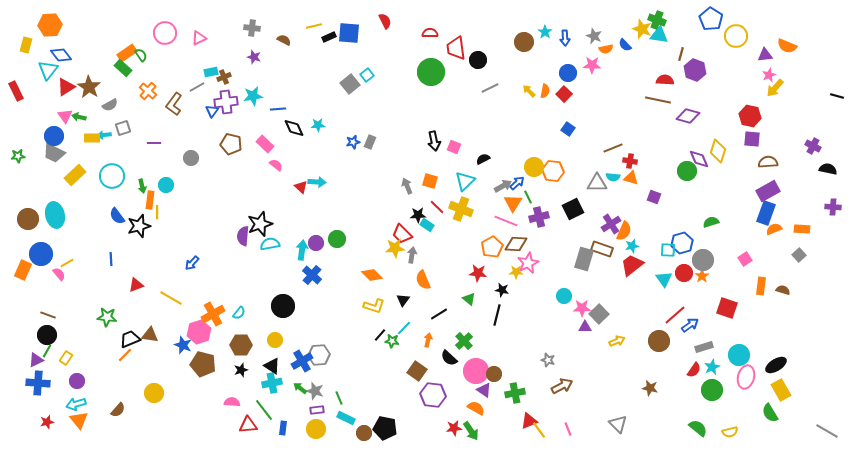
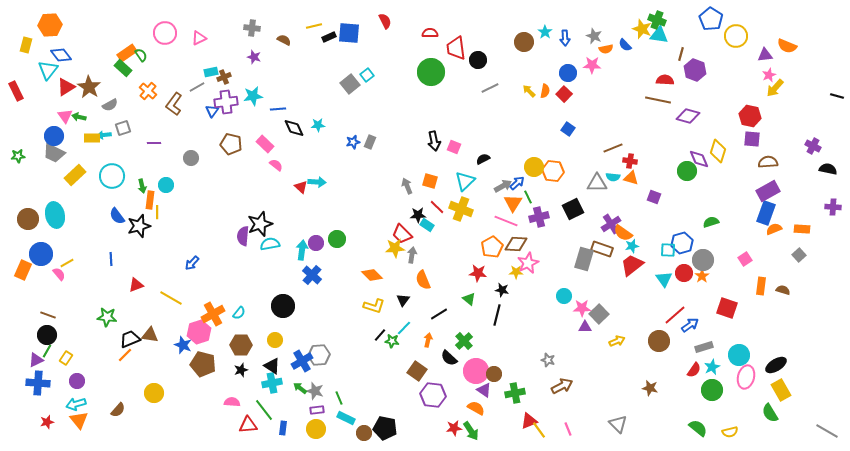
orange semicircle at (624, 231): moved 1 px left, 2 px down; rotated 102 degrees clockwise
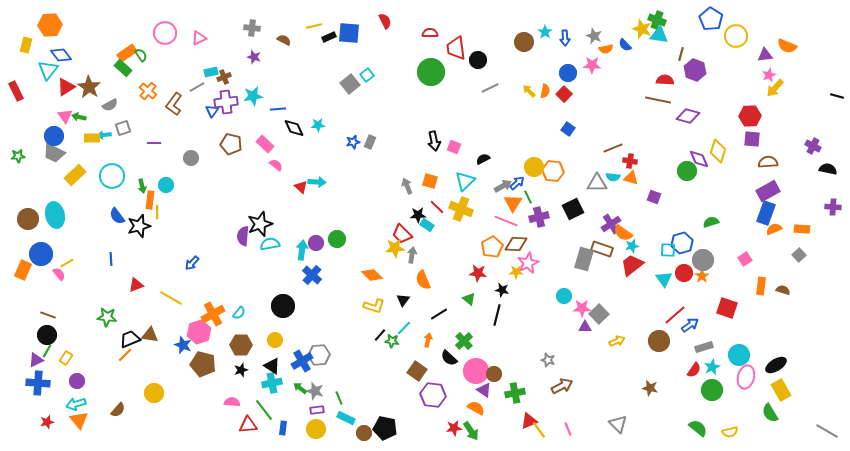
red hexagon at (750, 116): rotated 15 degrees counterclockwise
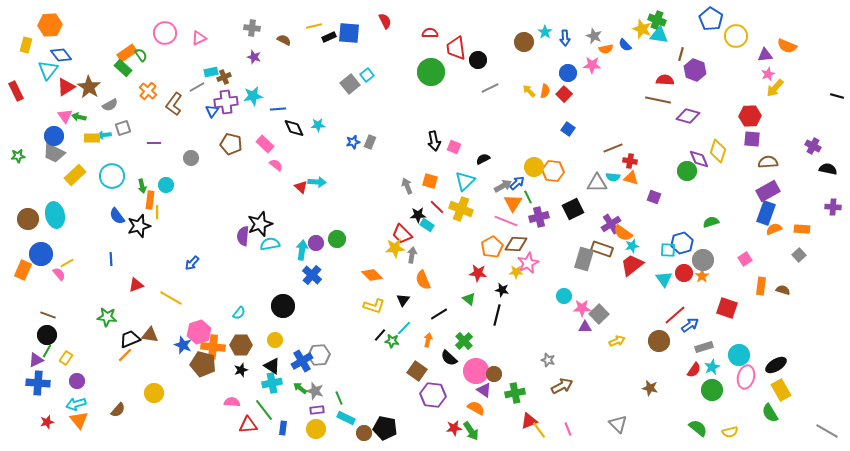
pink star at (769, 75): moved 1 px left, 1 px up
orange cross at (213, 314): moved 33 px down; rotated 35 degrees clockwise
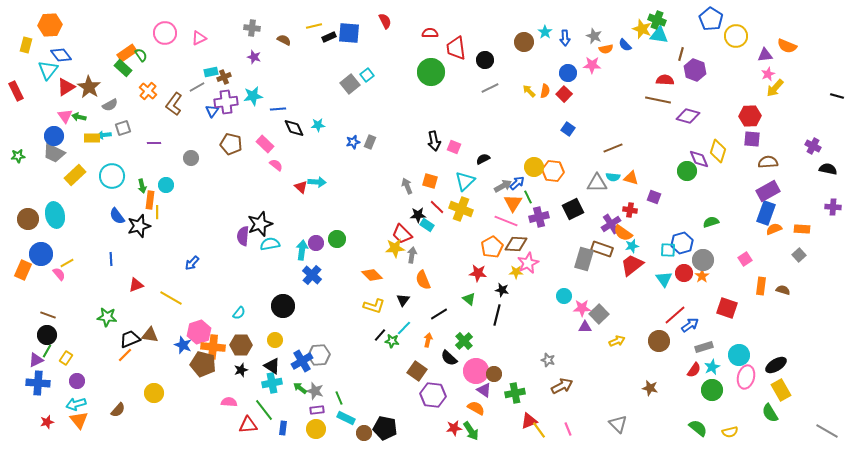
black circle at (478, 60): moved 7 px right
red cross at (630, 161): moved 49 px down
pink semicircle at (232, 402): moved 3 px left
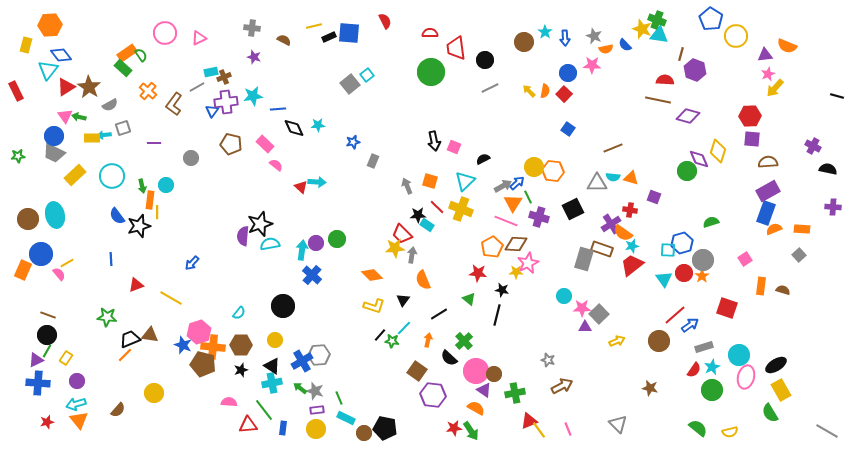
gray rectangle at (370, 142): moved 3 px right, 19 px down
purple cross at (539, 217): rotated 30 degrees clockwise
